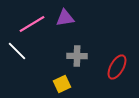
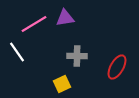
pink line: moved 2 px right
white line: moved 1 px down; rotated 10 degrees clockwise
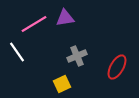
gray cross: rotated 24 degrees counterclockwise
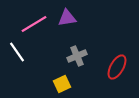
purple triangle: moved 2 px right
